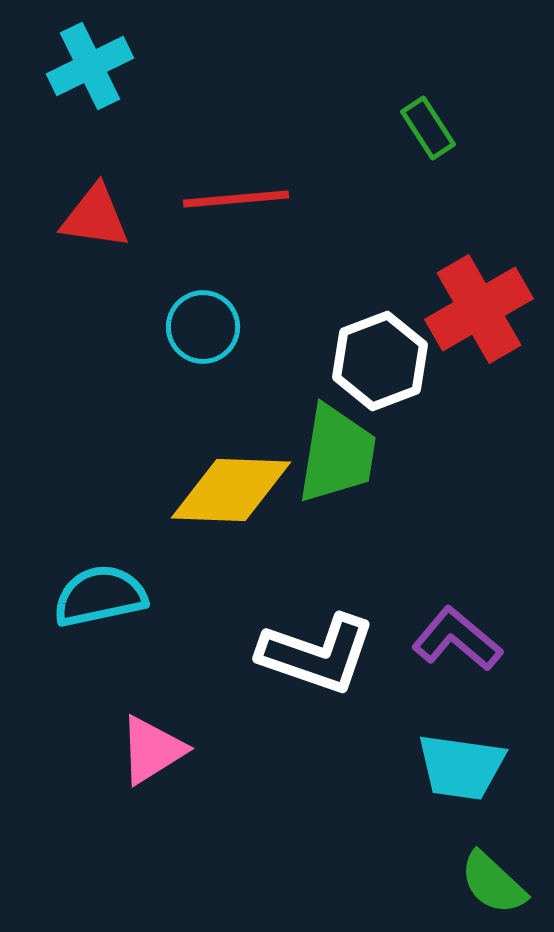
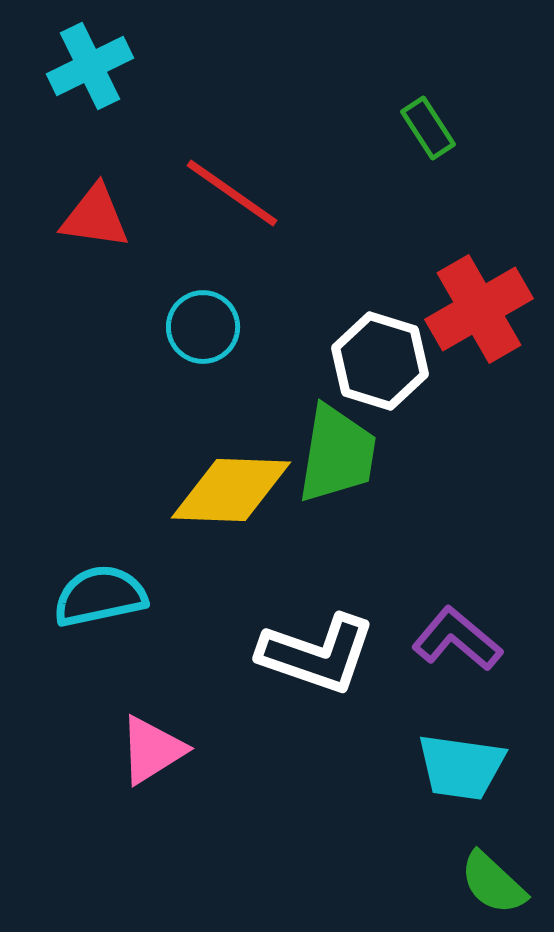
red line: moved 4 px left, 6 px up; rotated 40 degrees clockwise
white hexagon: rotated 22 degrees counterclockwise
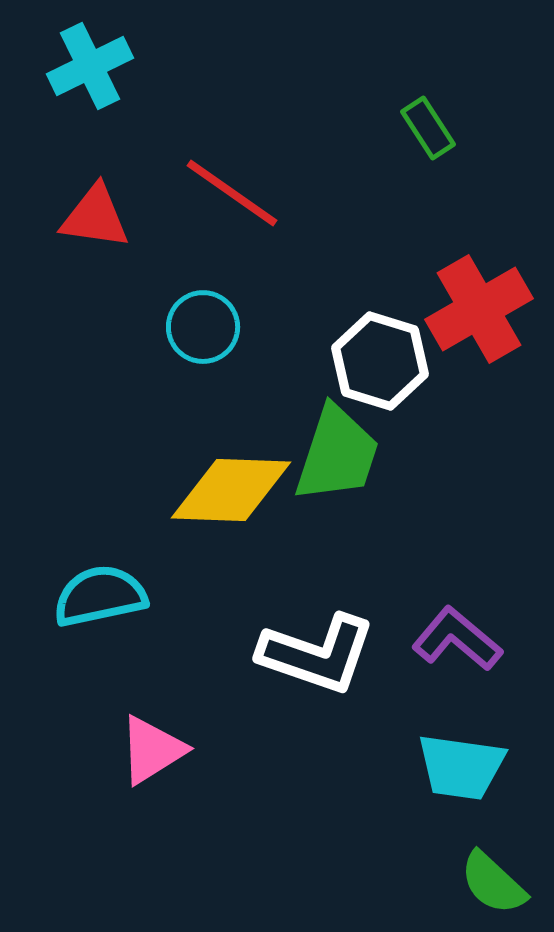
green trapezoid: rotated 9 degrees clockwise
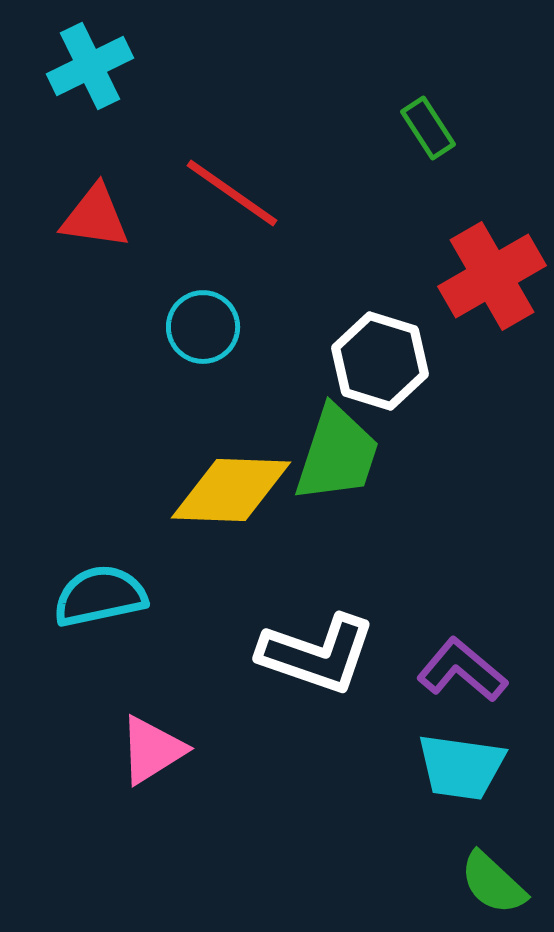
red cross: moved 13 px right, 33 px up
purple L-shape: moved 5 px right, 31 px down
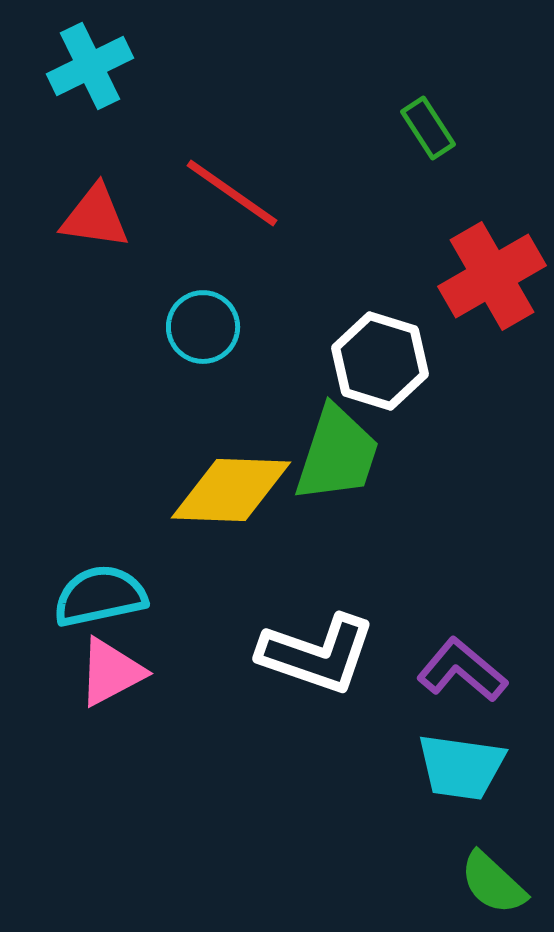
pink triangle: moved 41 px left, 78 px up; rotated 4 degrees clockwise
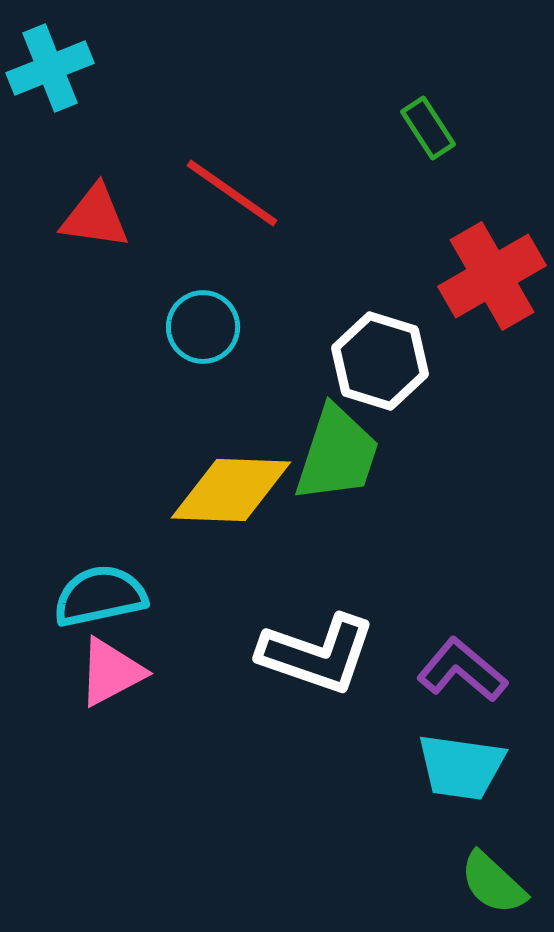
cyan cross: moved 40 px left, 2 px down; rotated 4 degrees clockwise
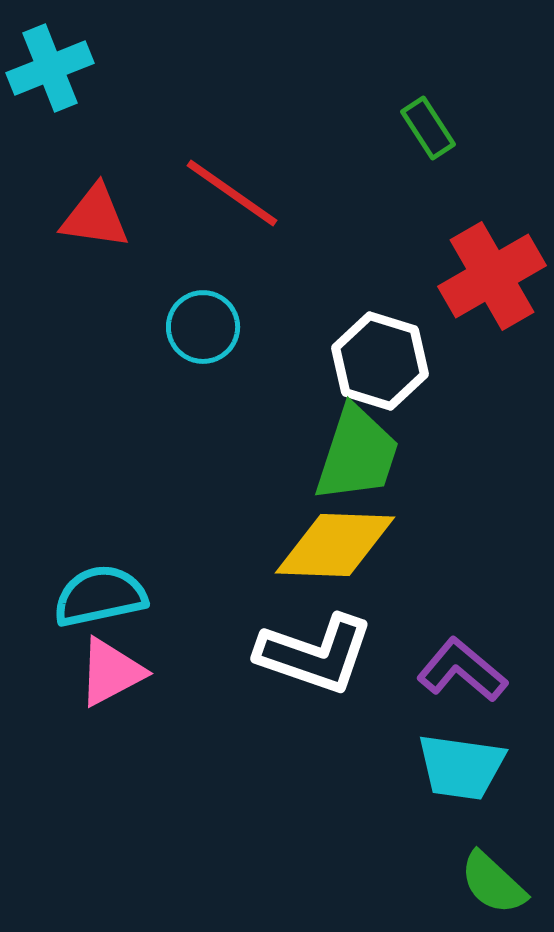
green trapezoid: moved 20 px right
yellow diamond: moved 104 px right, 55 px down
white L-shape: moved 2 px left
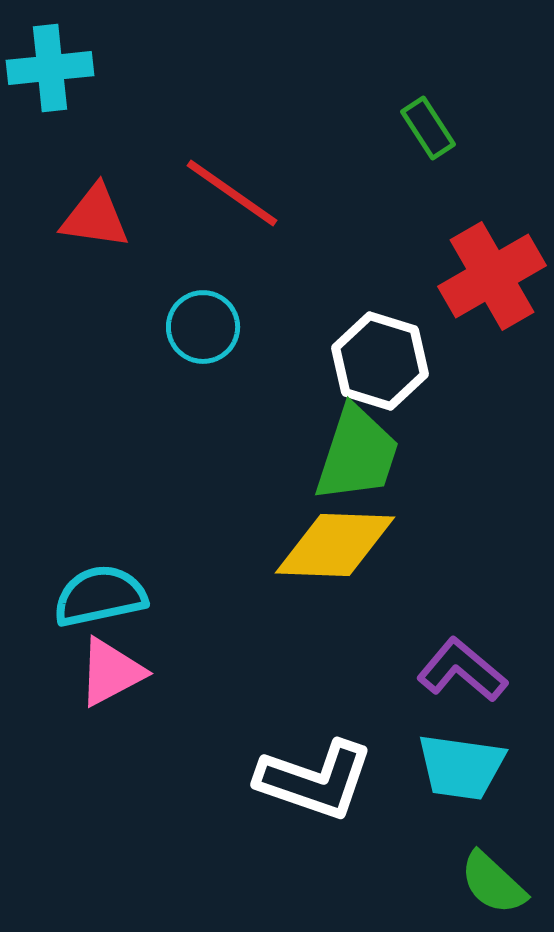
cyan cross: rotated 16 degrees clockwise
white L-shape: moved 126 px down
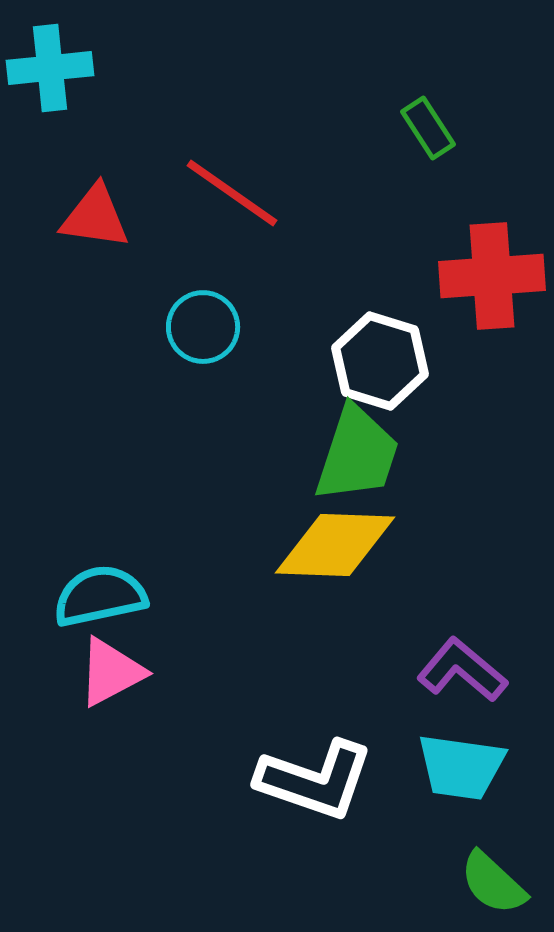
red cross: rotated 26 degrees clockwise
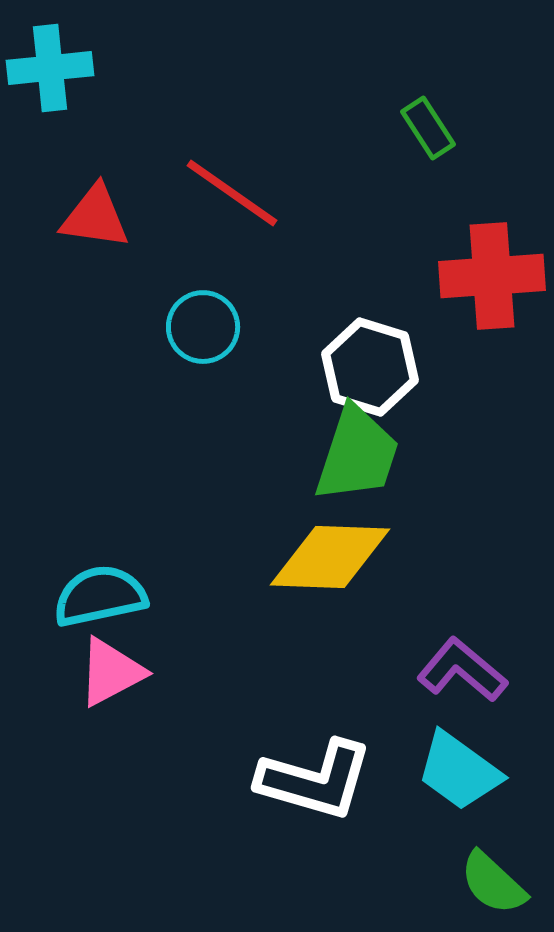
white hexagon: moved 10 px left, 6 px down
yellow diamond: moved 5 px left, 12 px down
cyan trapezoid: moved 2 px left, 4 px down; rotated 28 degrees clockwise
white L-shape: rotated 3 degrees counterclockwise
